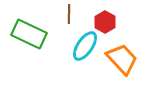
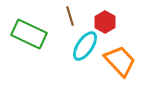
brown line: moved 1 px right, 2 px down; rotated 18 degrees counterclockwise
orange trapezoid: moved 2 px left, 2 px down
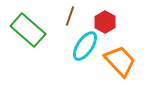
brown line: rotated 36 degrees clockwise
green rectangle: moved 1 px left, 4 px up; rotated 16 degrees clockwise
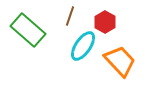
cyan ellipse: moved 2 px left
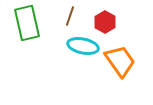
green rectangle: moved 1 px left, 7 px up; rotated 36 degrees clockwise
cyan ellipse: rotated 68 degrees clockwise
orange trapezoid: rotated 8 degrees clockwise
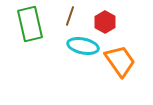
green rectangle: moved 3 px right, 1 px down
